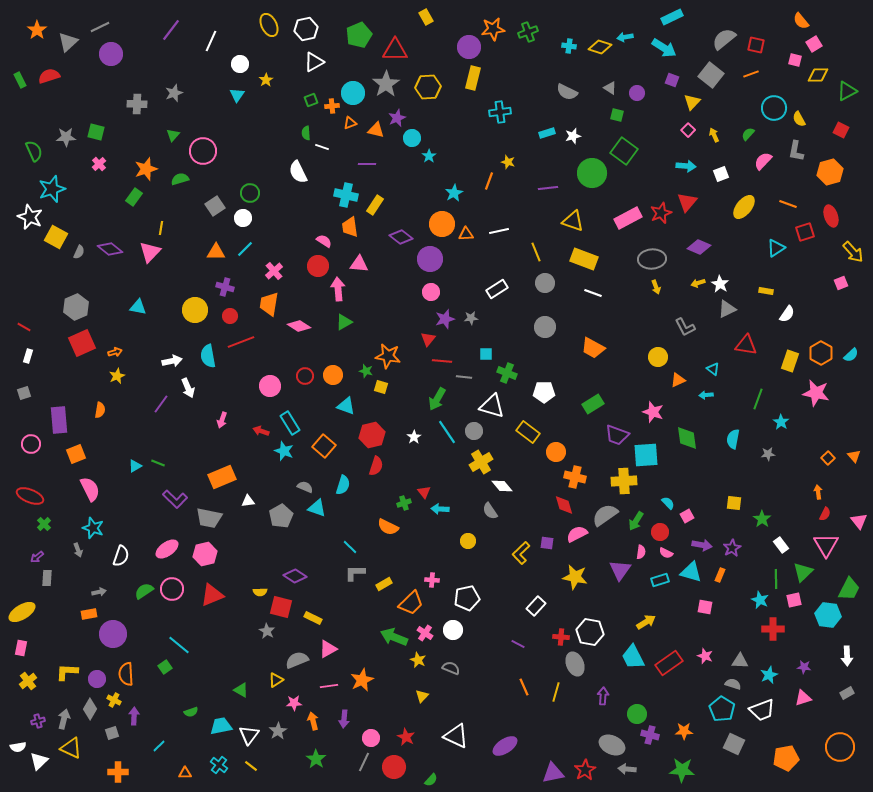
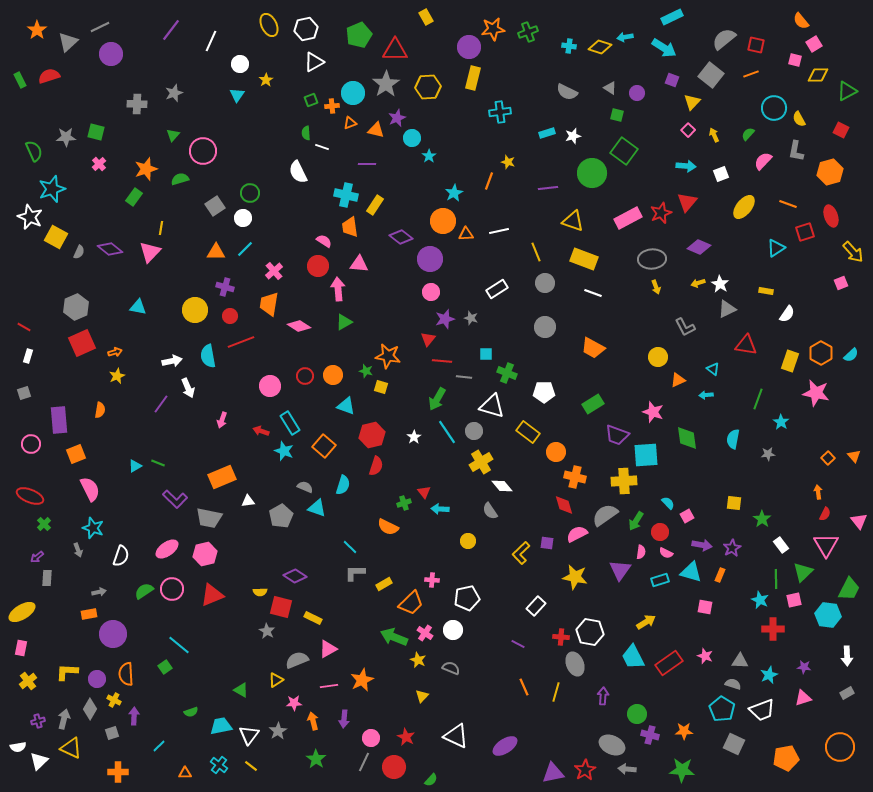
orange circle at (442, 224): moved 1 px right, 3 px up
gray star at (471, 318): rotated 24 degrees clockwise
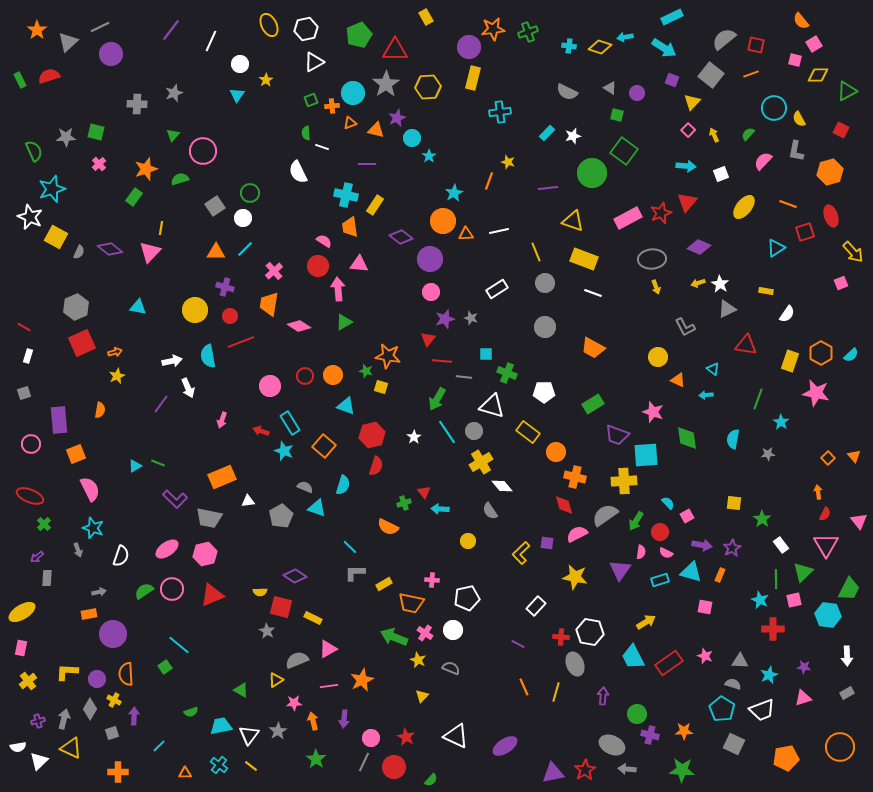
cyan rectangle at (547, 133): rotated 28 degrees counterclockwise
orange triangle at (678, 380): rotated 49 degrees clockwise
orange trapezoid at (411, 603): rotated 56 degrees clockwise
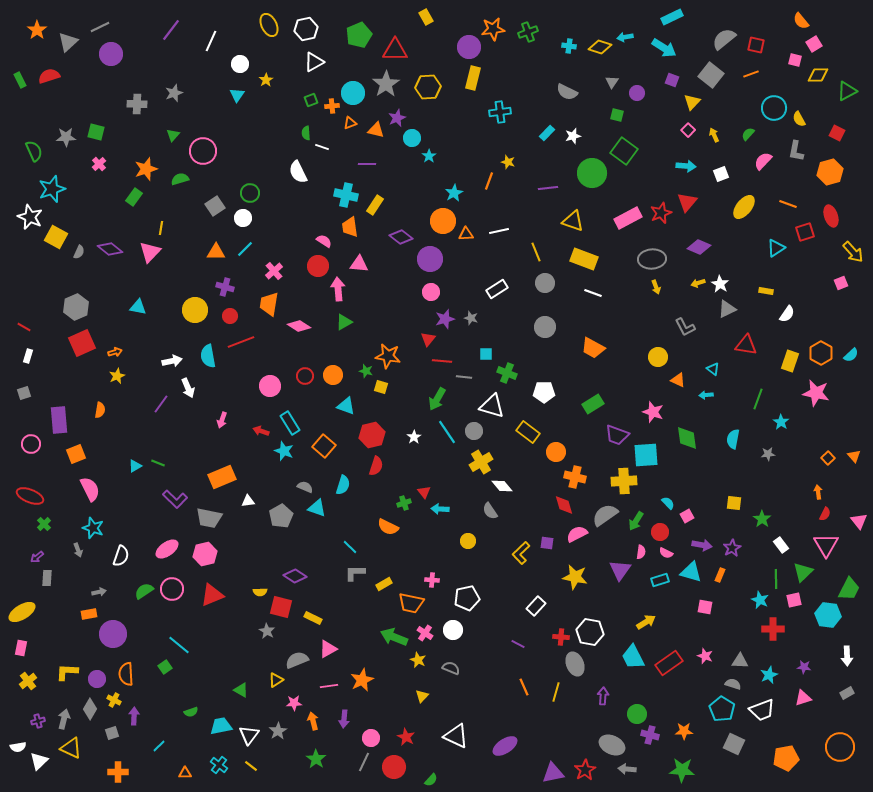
gray triangle at (610, 88): moved 2 px right, 6 px up; rotated 32 degrees clockwise
red square at (841, 130): moved 4 px left, 3 px down
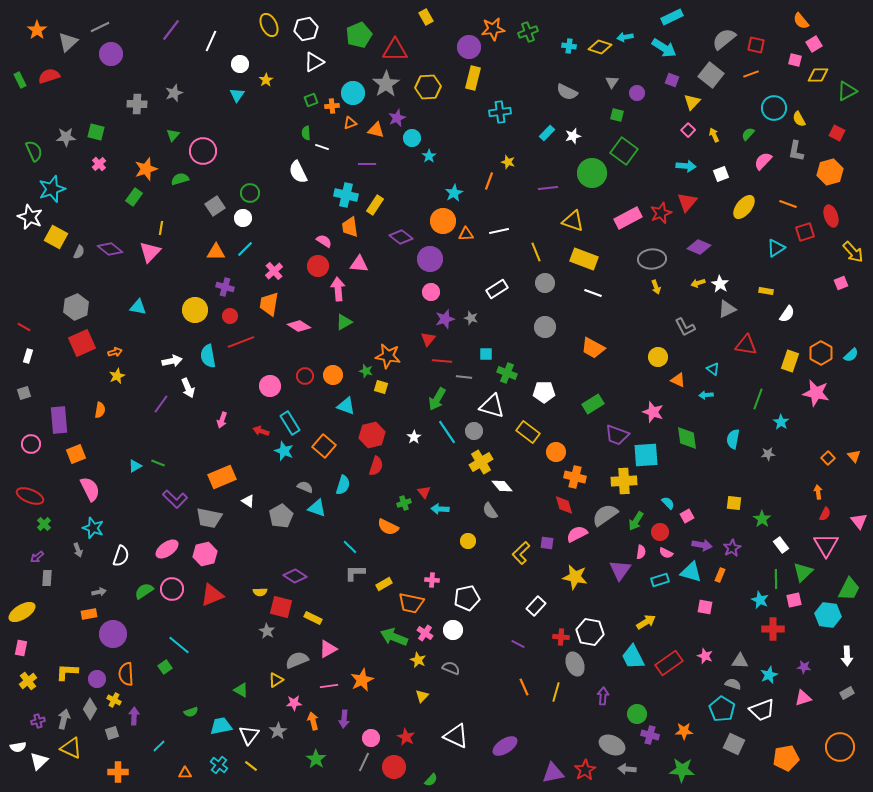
white triangle at (248, 501): rotated 40 degrees clockwise
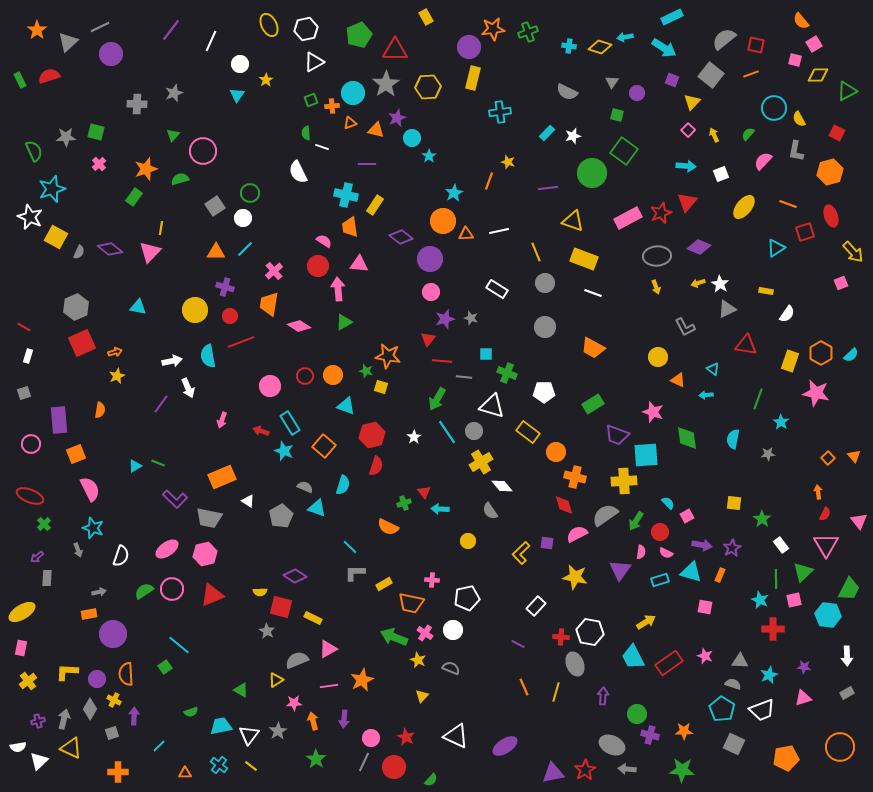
gray ellipse at (652, 259): moved 5 px right, 3 px up
white rectangle at (497, 289): rotated 65 degrees clockwise
